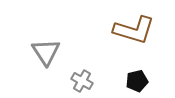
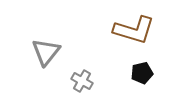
gray triangle: rotated 12 degrees clockwise
black pentagon: moved 5 px right, 8 px up
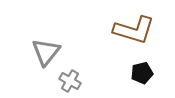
gray cross: moved 12 px left
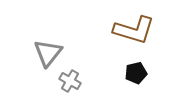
gray triangle: moved 2 px right, 1 px down
black pentagon: moved 6 px left
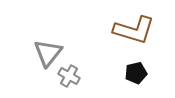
gray cross: moved 1 px left, 5 px up
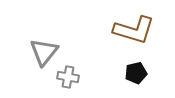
gray triangle: moved 4 px left, 1 px up
gray cross: moved 1 px left, 1 px down; rotated 20 degrees counterclockwise
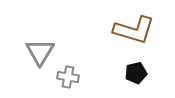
gray triangle: moved 4 px left; rotated 8 degrees counterclockwise
